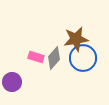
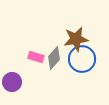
blue circle: moved 1 px left, 1 px down
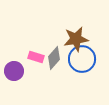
purple circle: moved 2 px right, 11 px up
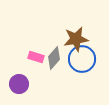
purple circle: moved 5 px right, 13 px down
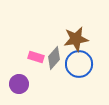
blue circle: moved 3 px left, 5 px down
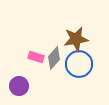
purple circle: moved 2 px down
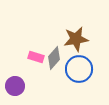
blue circle: moved 5 px down
purple circle: moved 4 px left
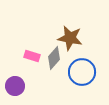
brown star: moved 6 px left, 1 px up; rotated 20 degrees clockwise
pink rectangle: moved 4 px left, 1 px up
blue circle: moved 3 px right, 3 px down
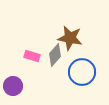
gray diamond: moved 1 px right, 3 px up
purple circle: moved 2 px left
